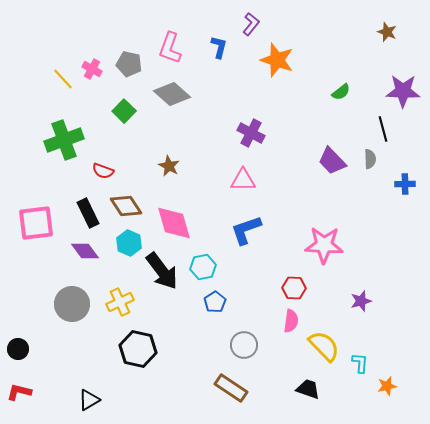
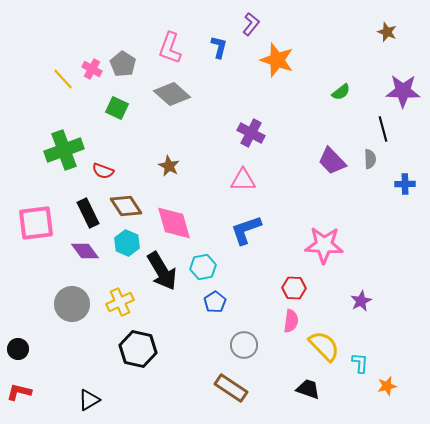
gray pentagon at (129, 64): moved 6 px left; rotated 20 degrees clockwise
green square at (124, 111): moved 7 px left, 3 px up; rotated 20 degrees counterclockwise
green cross at (64, 140): moved 10 px down
cyan hexagon at (129, 243): moved 2 px left
black arrow at (162, 271): rotated 6 degrees clockwise
purple star at (361, 301): rotated 10 degrees counterclockwise
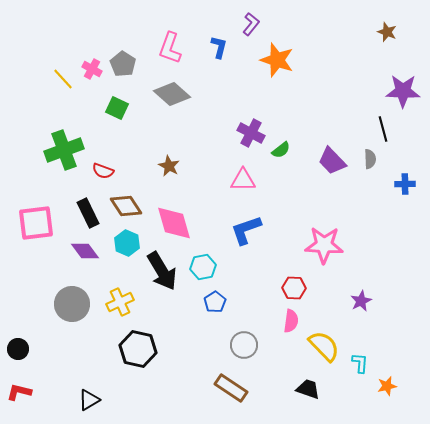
green semicircle at (341, 92): moved 60 px left, 58 px down
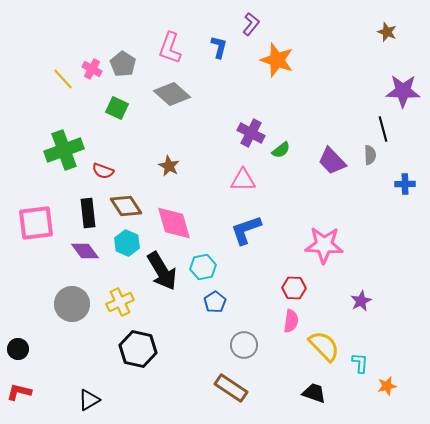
gray semicircle at (370, 159): moved 4 px up
black rectangle at (88, 213): rotated 20 degrees clockwise
black trapezoid at (308, 389): moved 6 px right, 4 px down
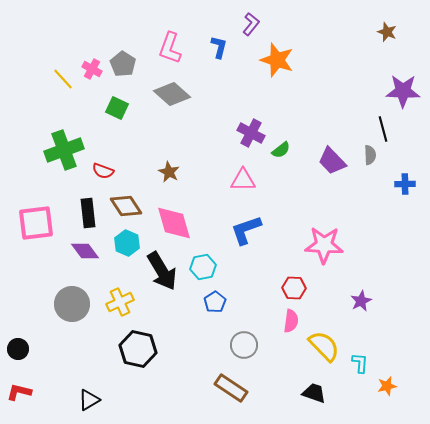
brown star at (169, 166): moved 6 px down
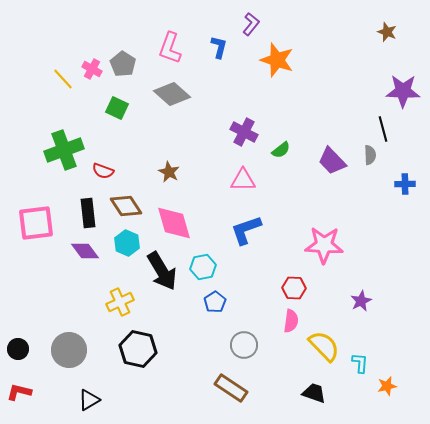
purple cross at (251, 133): moved 7 px left, 1 px up
gray circle at (72, 304): moved 3 px left, 46 px down
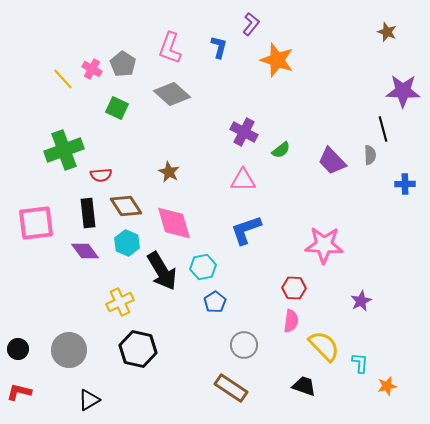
red semicircle at (103, 171): moved 2 px left, 4 px down; rotated 25 degrees counterclockwise
black trapezoid at (314, 393): moved 10 px left, 7 px up
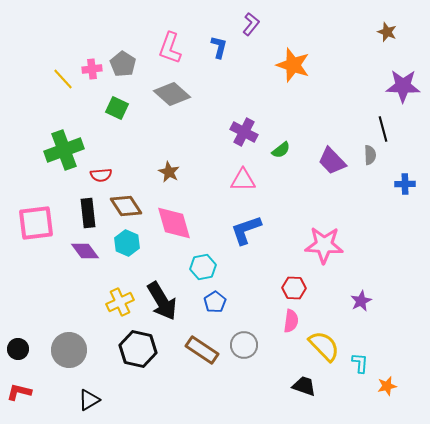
orange star at (277, 60): moved 16 px right, 5 px down
pink cross at (92, 69): rotated 36 degrees counterclockwise
purple star at (403, 91): moved 5 px up
black arrow at (162, 271): moved 30 px down
brown rectangle at (231, 388): moved 29 px left, 38 px up
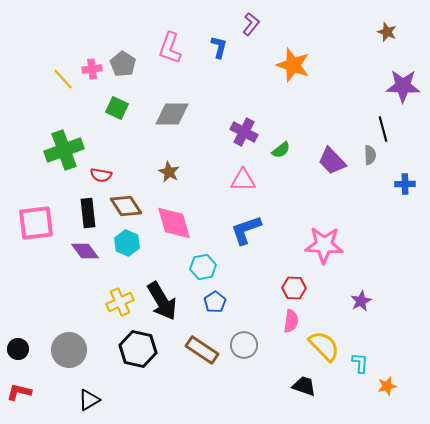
gray diamond at (172, 94): moved 20 px down; rotated 42 degrees counterclockwise
red semicircle at (101, 175): rotated 15 degrees clockwise
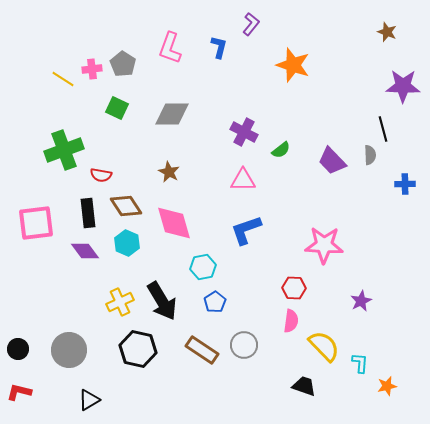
yellow line at (63, 79): rotated 15 degrees counterclockwise
